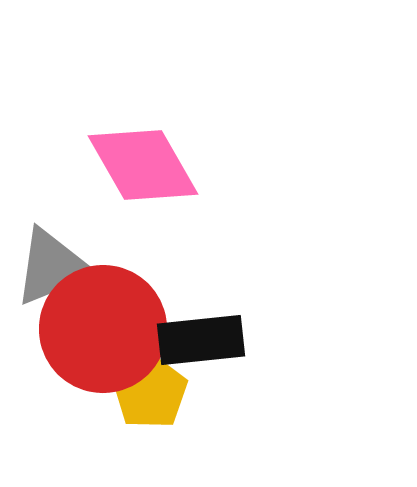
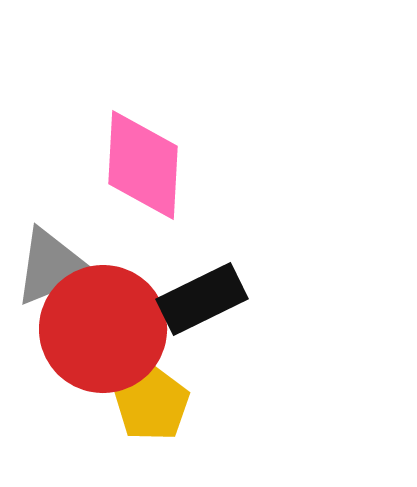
pink diamond: rotated 33 degrees clockwise
black rectangle: moved 1 px right, 41 px up; rotated 20 degrees counterclockwise
yellow pentagon: moved 2 px right, 12 px down
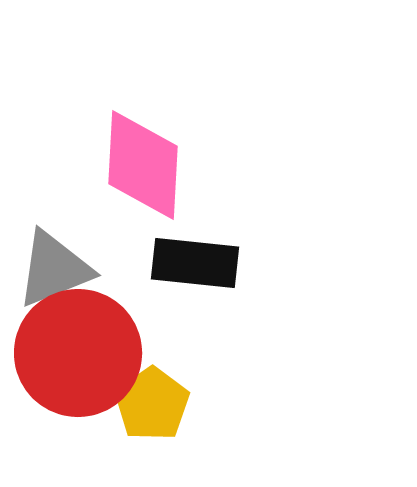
gray triangle: moved 2 px right, 2 px down
black rectangle: moved 7 px left, 36 px up; rotated 32 degrees clockwise
red circle: moved 25 px left, 24 px down
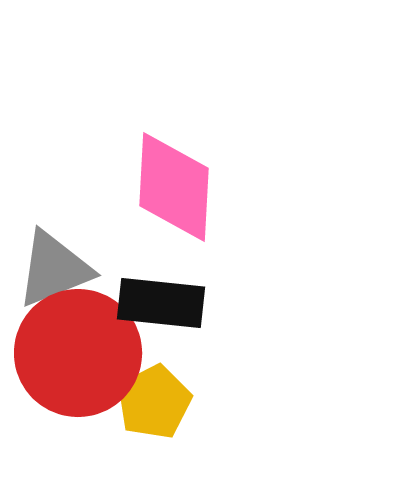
pink diamond: moved 31 px right, 22 px down
black rectangle: moved 34 px left, 40 px down
yellow pentagon: moved 2 px right, 2 px up; rotated 8 degrees clockwise
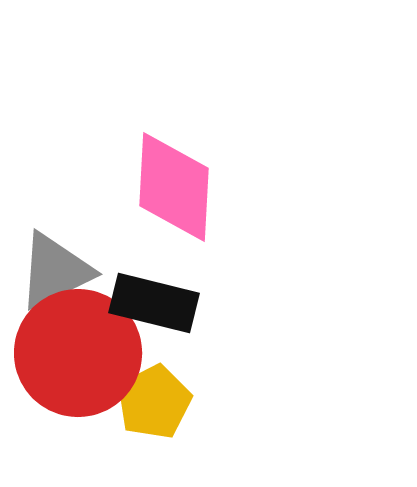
gray triangle: moved 1 px right, 2 px down; rotated 4 degrees counterclockwise
black rectangle: moved 7 px left; rotated 8 degrees clockwise
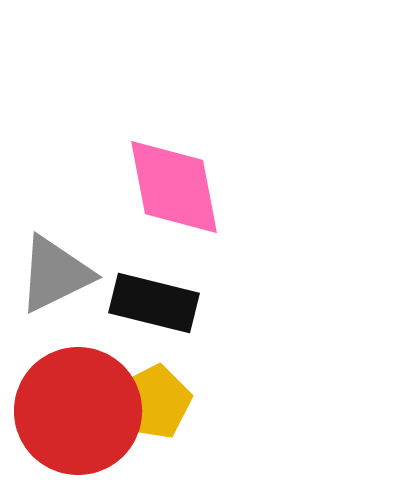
pink diamond: rotated 14 degrees counterclockwise
gray triangle: moved 3 px down
red circle: moved 58 px down
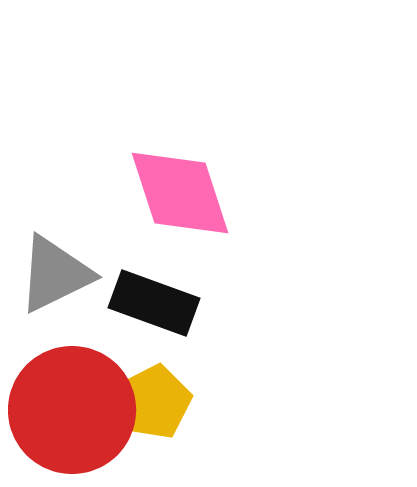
pink diamond: moved 6 px right, 6 px down; rotated 7 degrees counterclockwise
black rectangle: rotated 6 degrees clockwise
red circle: moved 6 px left, 1 px up
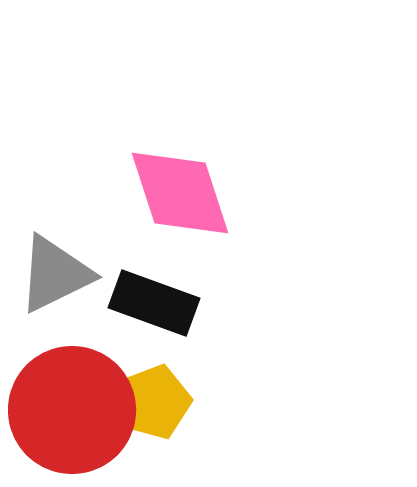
yellow pentagon: rotated 6 degrees clockwise
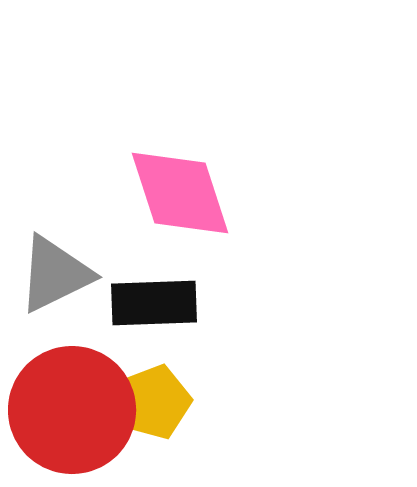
black rectangle: rotated 22 degrees counterclockwise
